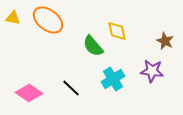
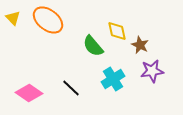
yellow triangle: rotated 35 degrees clockwise
brown star: moved 25 px left, 4 px down
purple star: rotated 15 degrees counterclockwise
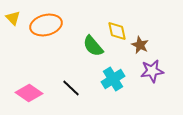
orange ellipse: moved 2 px left, 5 px down; rotated 52 degrees counterclockwise
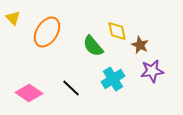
orange ellipse: moved 1 px right, 7 px down; rotated 44 degrees counterclockwise
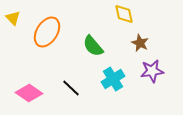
yellow diamond: moved 7 px right, 17 px up
brown star: moved 2 px up
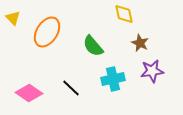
cyan cross: rotated 20 degrees clockwise
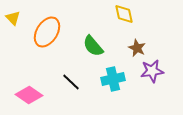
brown star: moved 3 px left, 5 px down
black line: moved 6 px up
pink diamond: moved 2 px down
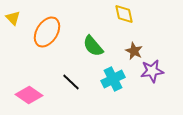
brown star: moved 3 px left, 3 px down
cyan cross: rotated 15 degrees counterclockwise
